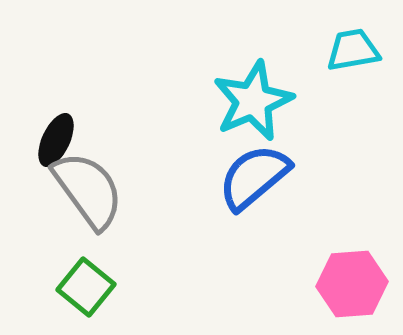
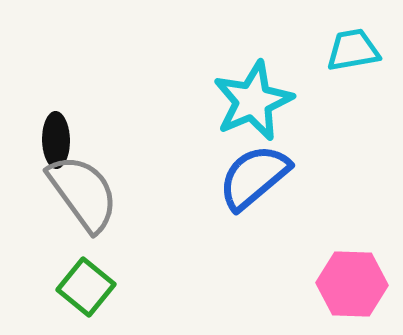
black ellipse: rotated 26 degrees counterclockwise
gray semicircle: moved 5 px left, 3 px down
pink hexagon: rotated 6 degrees clockwise
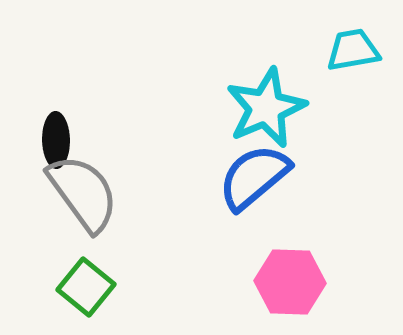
cyan star: moved 13 px right, 7 px down
pink hexagon: moved 62 px left, 2 px up
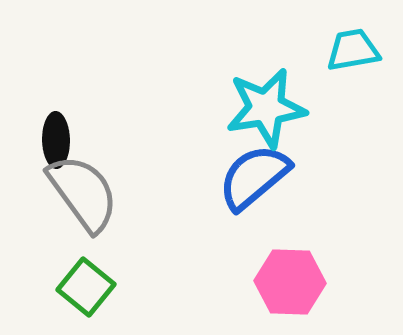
cyan star: rotated 14 degrees clockwise
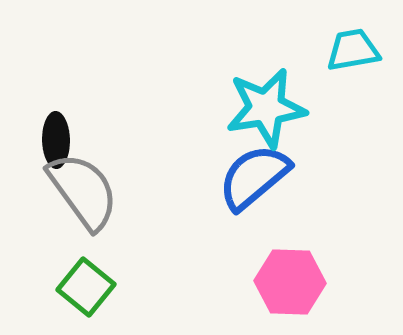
gray semicircle: moved 2 px up
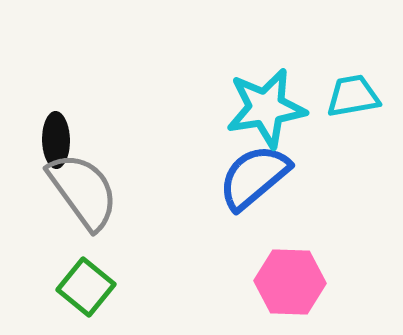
cyan trapezoid: moved 46 px down
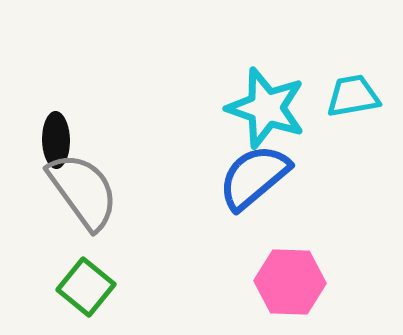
cyan star: rotated 28 degrees clockwise
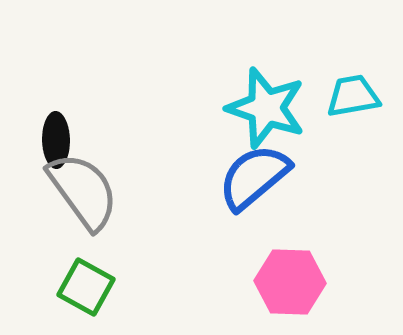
green square: rotated 10 degrees counterclockwise
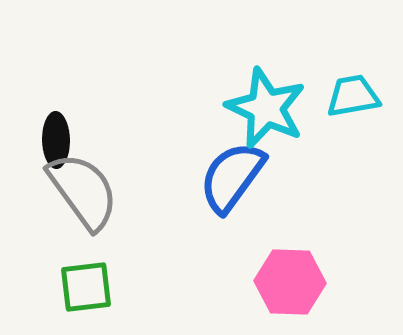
cyan star: rotated 6 degrees clockwise
blue semicircle: moved 22 px left; rotated 14 degrees counterclockwise
green square: rotated 36 degrees counterclockwise
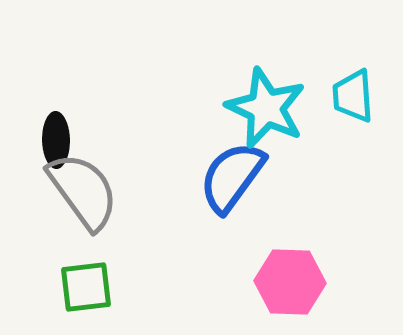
cyan trapezoid: rotated 84 degrees counterclockwise
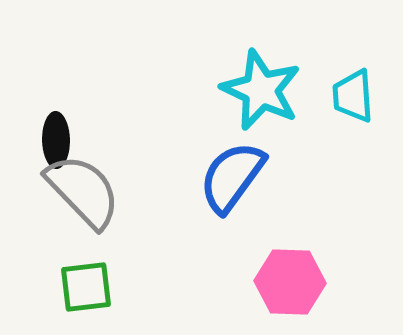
cyan star: moved 5 px left, 18 px up
gray semicircle: rotated 8 degrees counterclockwise
